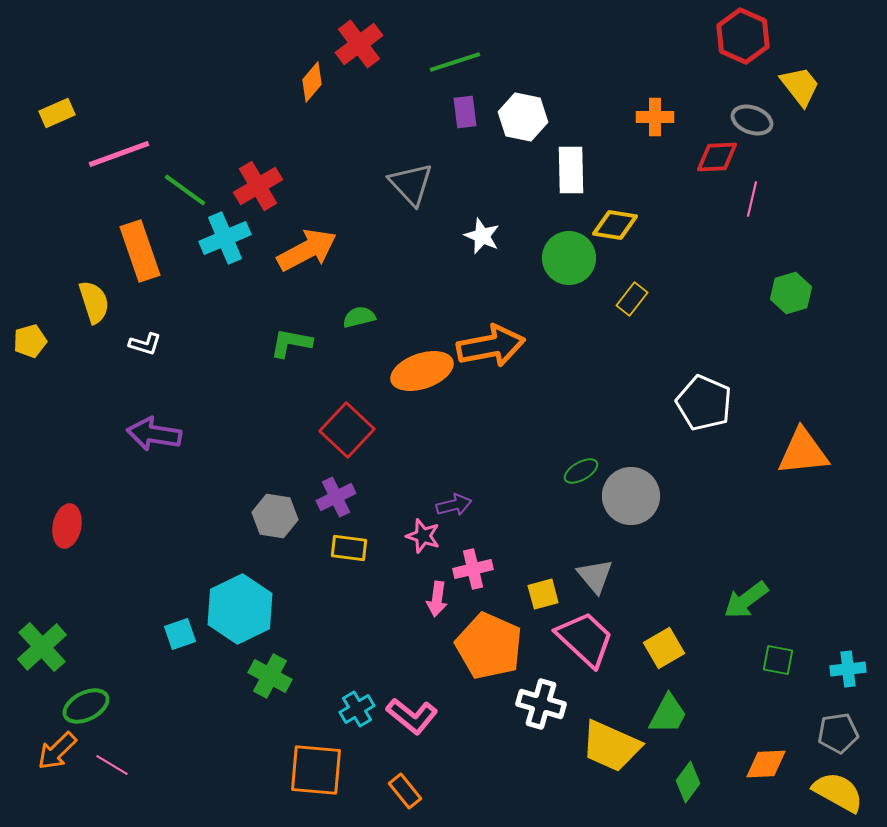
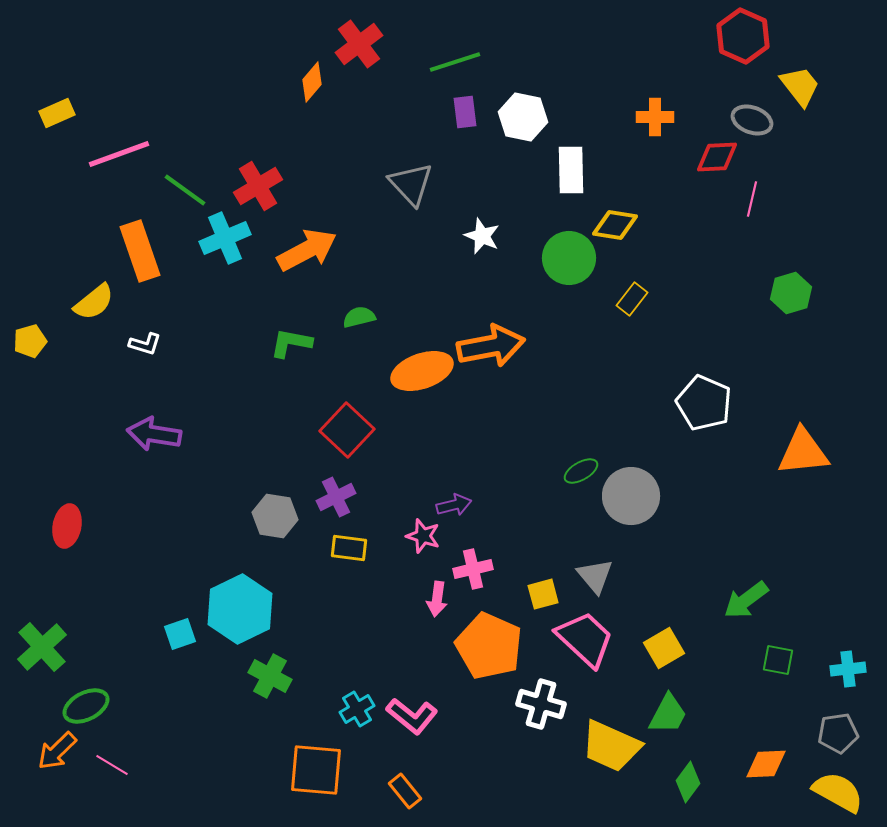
yellow semicircle at (94, 302): rotated 69 degrees clockwise
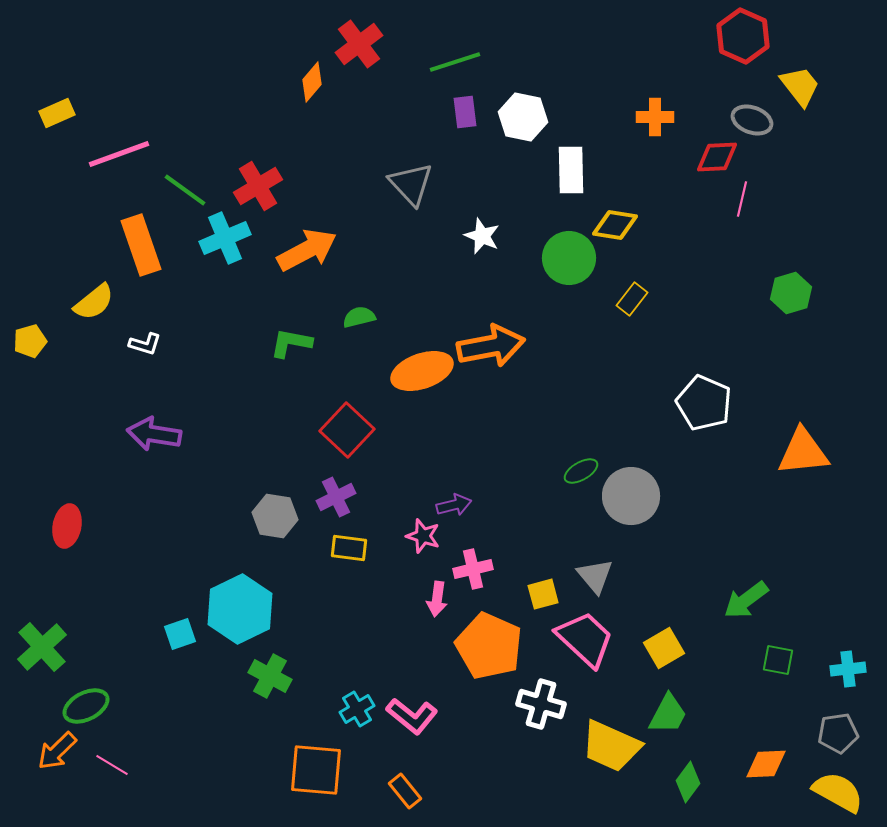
pink line at (752, 199): moved 10 px left
orange rectangle at (140, 251): moved 1 px right, 6 px up
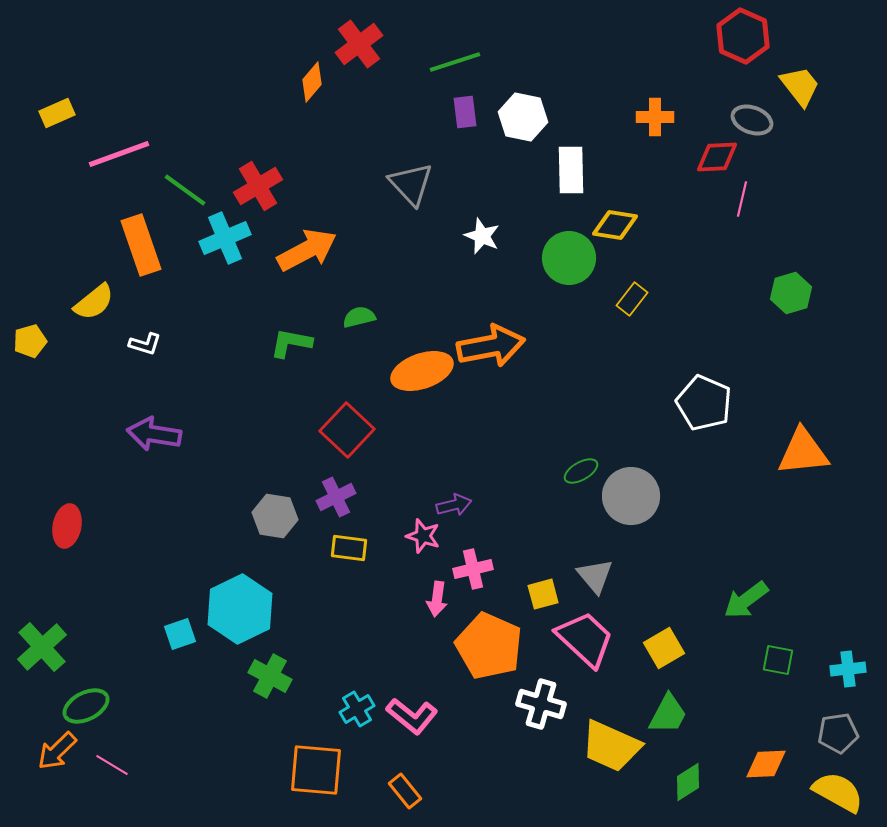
green diamond at (688, 782): rotated 21 degrees clockwise
